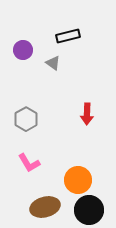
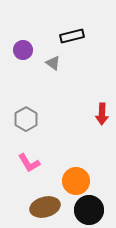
black rectangle: moved 4 px right
red arrow: moved 15 px right
orange circle: moved 2 px left, 1 px down
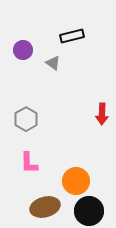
pink L-shape: rotated 30 degrees clockwise
black circle: moved 1 px down
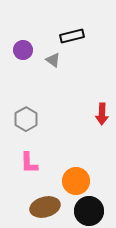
gray triangle: moved 3 px up
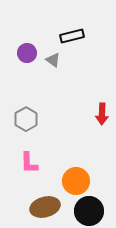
purple circle: moved 4 px right, 3 px down
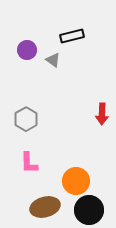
purple circle: moved 3 px up
black circle: moved 1 px up
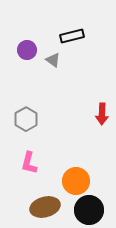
pink L-shape: rotated 15 degrees clockwise
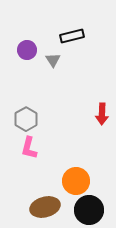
gray triangle: rotated 21 degrees clockwise
pink L-shape: moved 15 px up
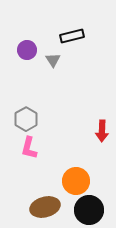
red arrow: moved 17 px down
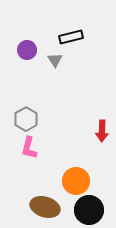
black rectangle: moved 1 px left, 1 px down
gray triangle: moved 2 px right
brown ellipse: rotated 32 degrees clockwise
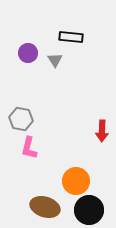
black rectangle: rotated 20 degrees clockwise
purple circle: moved 1 px right, 3 px down
gray hexagon: moved 5 px left; rotated 20 degrees counterclockwise
